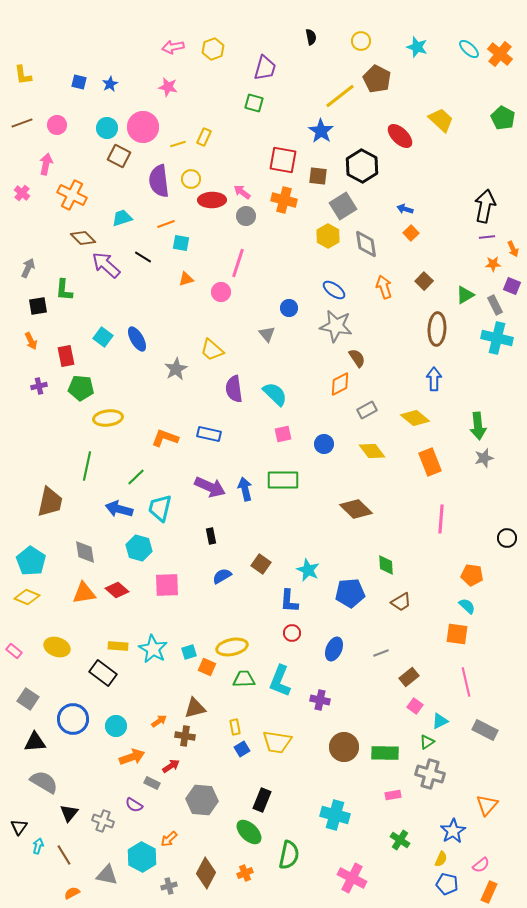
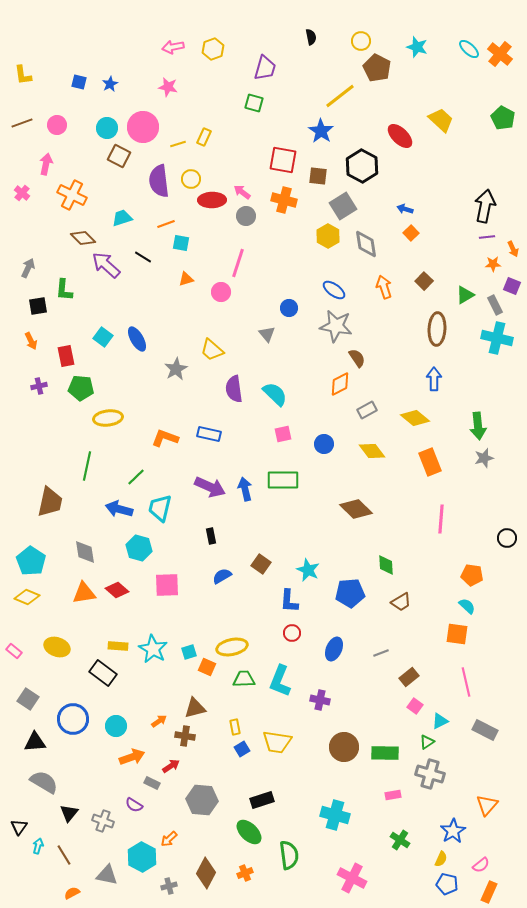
brown pentagon at (377, 79): moved 11 px up
black rectangle at (262, 800): rotated 50 degrees clockwise
green semicircle at (289, 855): rotated 20 degrees counterclockwise
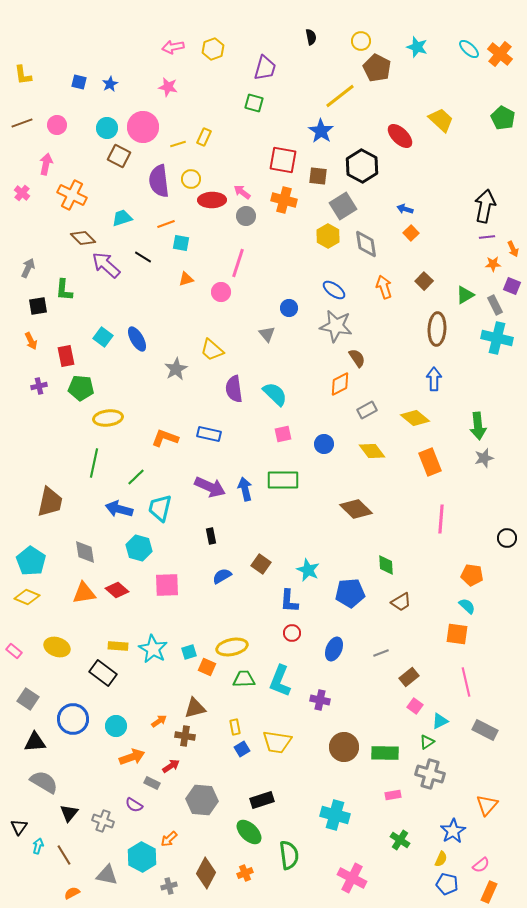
green line at (87, 466): moved 7 px right, 3 px up
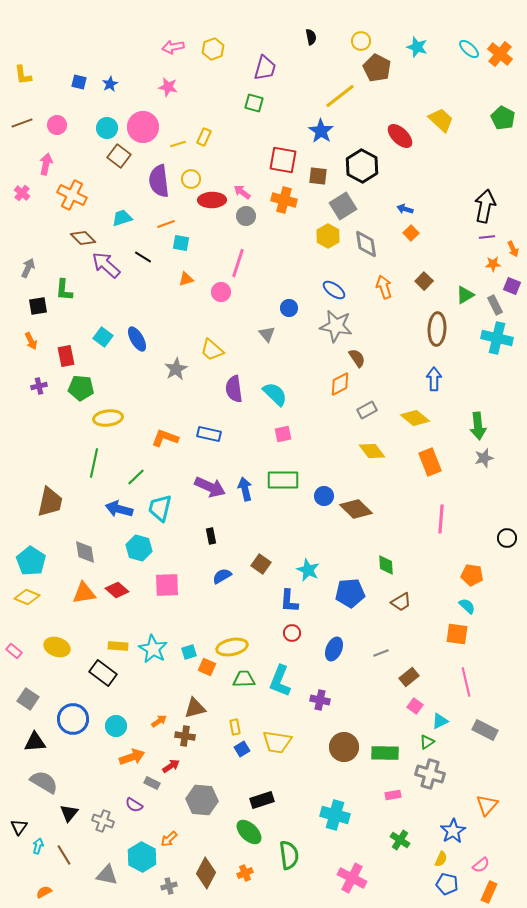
brown square at (119, 156): rotated 10 degrees clockwise
blue circle at (324, 444): moved 52 px down
orange semicircle at (72, 893): moved 28 px left, 1 px up
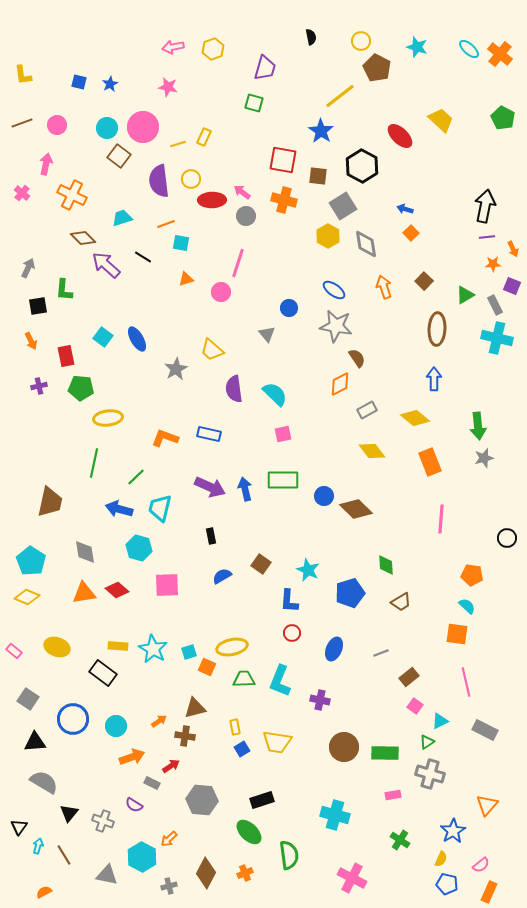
blue pentagon at (350, 593): rotated 12 degrees counterclockwise
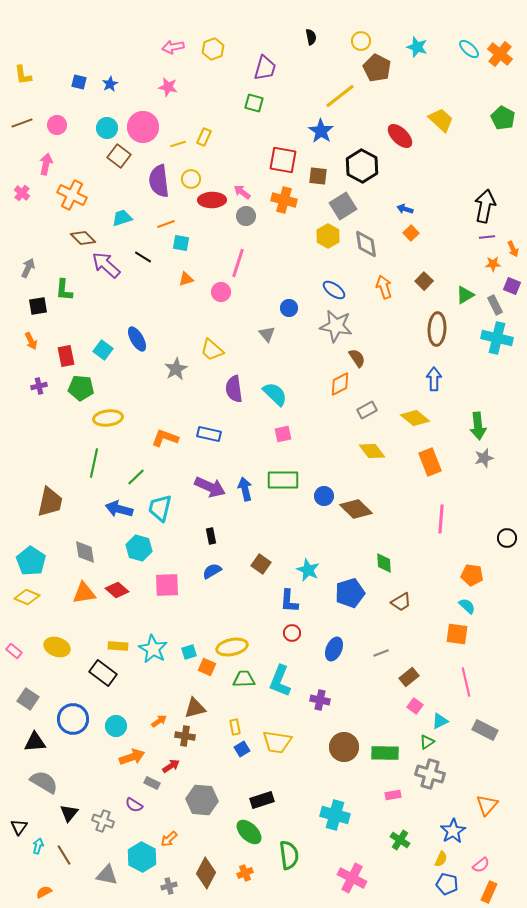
cyan square at (103, 337): moved 13 px down
green diamond at (386, 565): moved 2 px left, 2 px up
blue semicircle at (222, 576): moved 10 px left, 5 px up
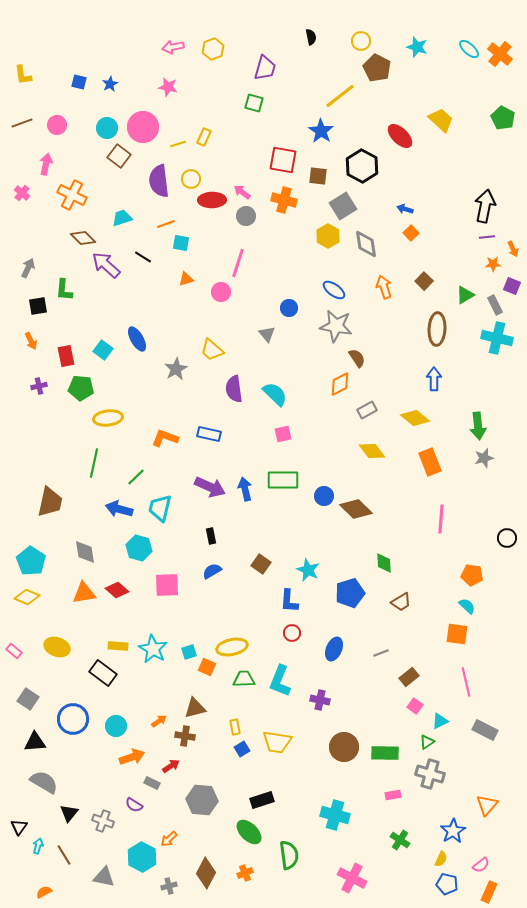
gray triangle at (107, 875): moved 3 px left, 2 px down
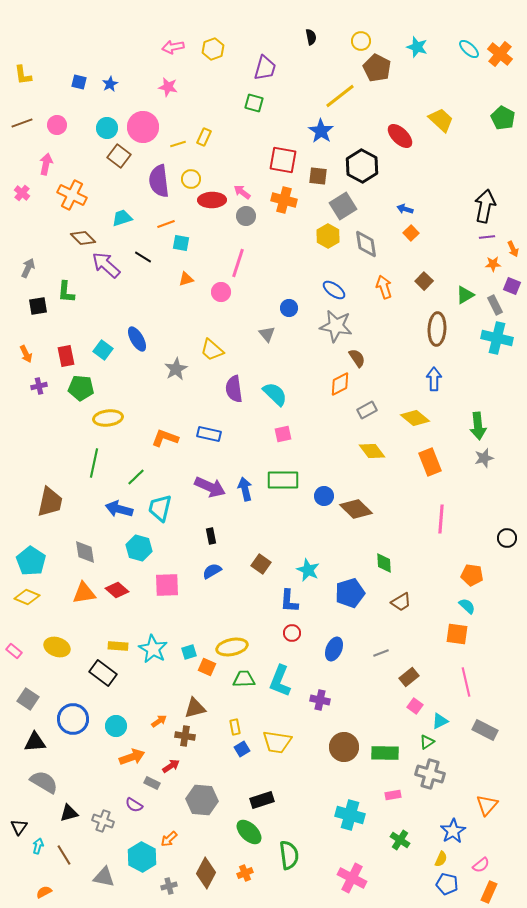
green L-shape at (64, 290): moved 2 px right, 2 px down
orange arrow at (31, 341): moved 5 px left, 13 px down
black triangle at (69, 813): rotated 36 degrees clockwise
cyan cross at (335, 815): moved 15 px right
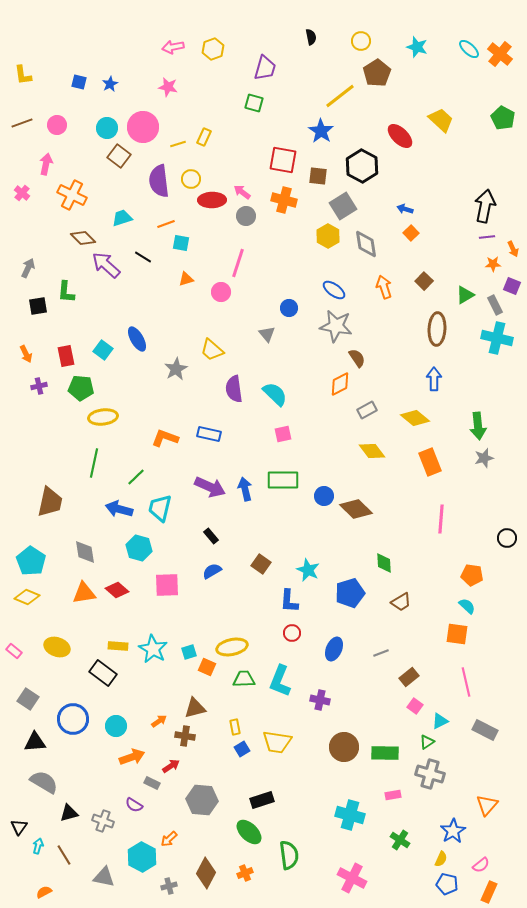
brown pentagon at (377, 68): moved 5 px down; rotated 12 degrees clockwise
yellow ellipse at (108, 418): moved 5 px left, 1 px up
black rectangle at (211, 536): rotated 28 degrees counterclockwise
